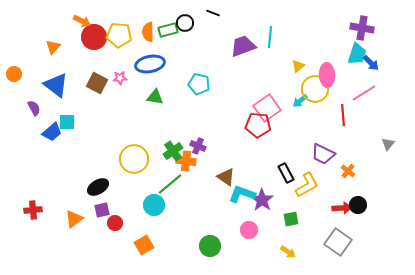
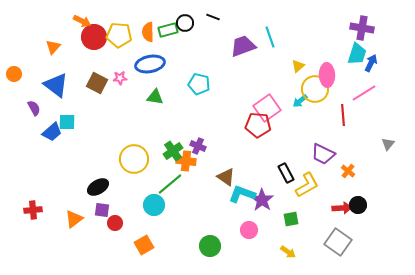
black line at (213, 13): moved 4 px down
cyan line at (270, 37): rotated 25 degrees counterclockwise
blue arrow at (371, 63): rotated 108 degrees counterclockwise
purple square at (102, 210): rotated 21 degrees clockwise
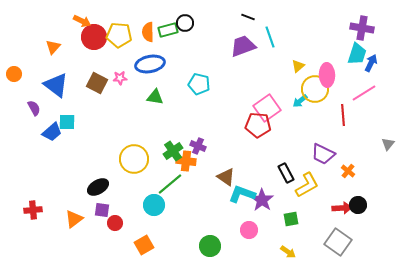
black line at (213, 17): moved 35 px right
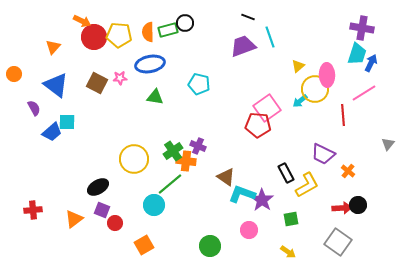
purple square at (102, 210): rotated 14 degrees clockwise
